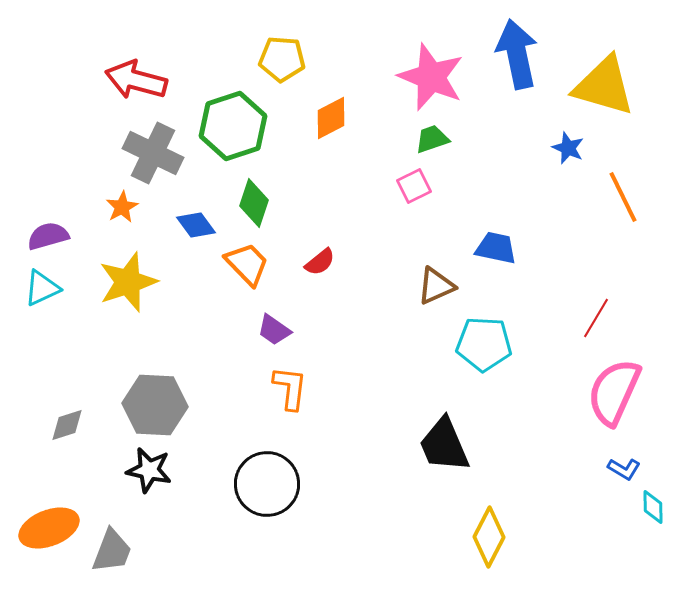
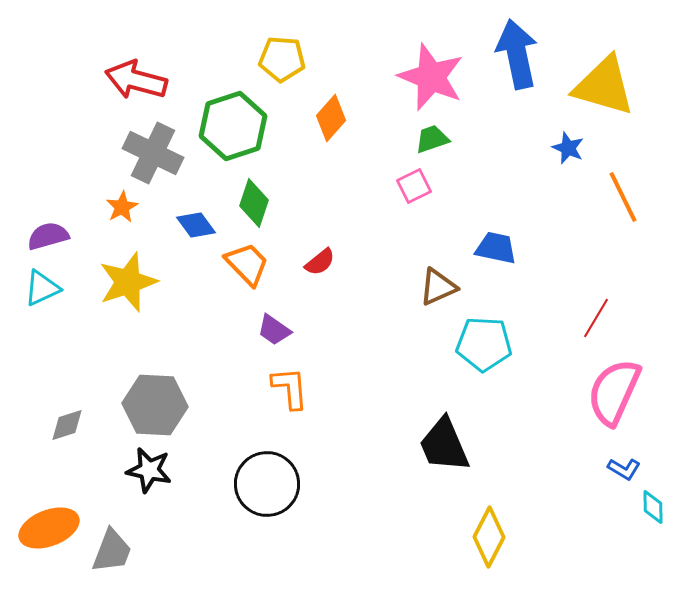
orange diamond: rotated 21 degrees counterclockwise
brown triangle: moved 2 px right, 1 px down
orange L-shape: rotated 12 degrees counterclockwise
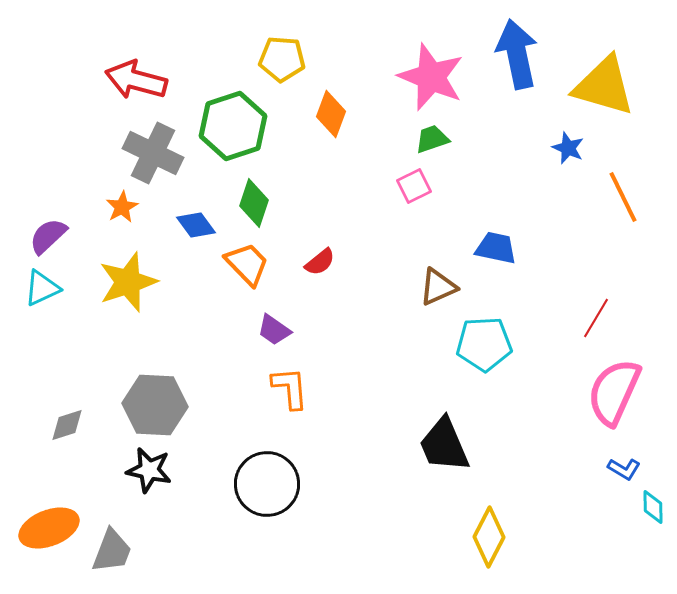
orange diamond: moved 4 px up; rotated 21 degrees counterclockwise
purple semicircle: rotated 27 degrees counterclockwise
cyan pentagon: rotated 6 degrees counterclockwise
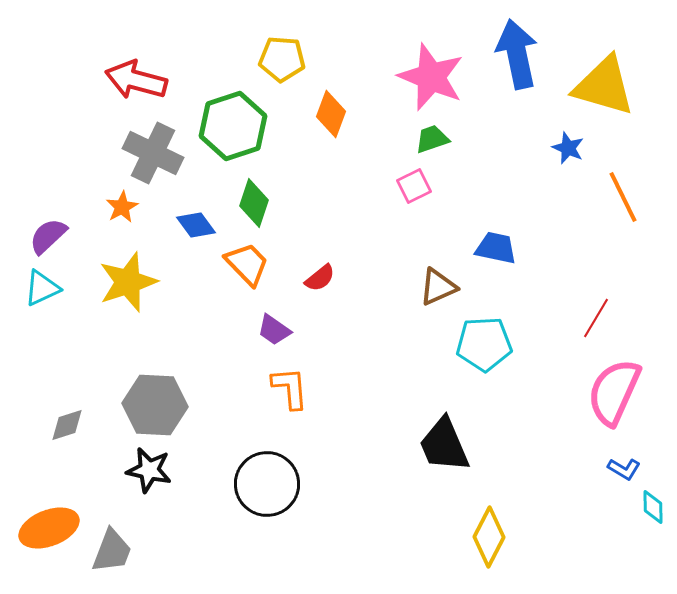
red semicircle: moved 16 px down
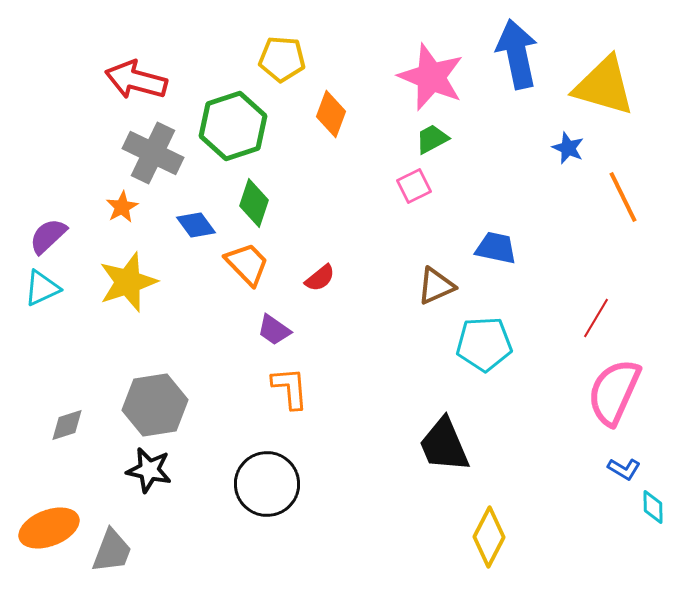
green trapezoid: rotated 9 degrees counterclockwise
brown triangle: moved 2 px left, 1 px up
gray hexagon: rotated 12 degrees counterclockwise
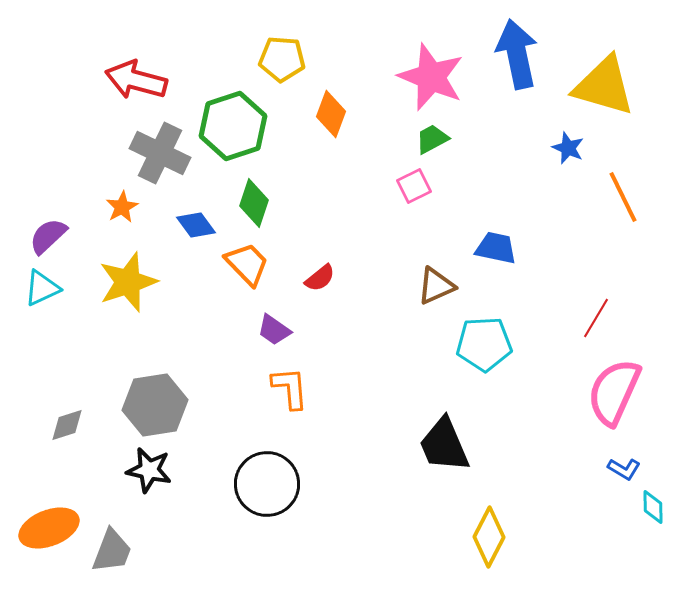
gray cross: moved 7 px right
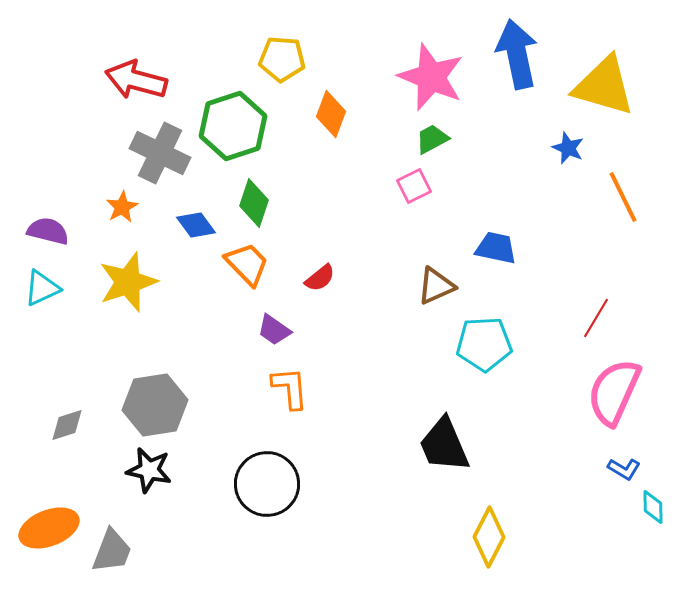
purple semicircle: moved 5 px up; rotated 57 degrees clockwise
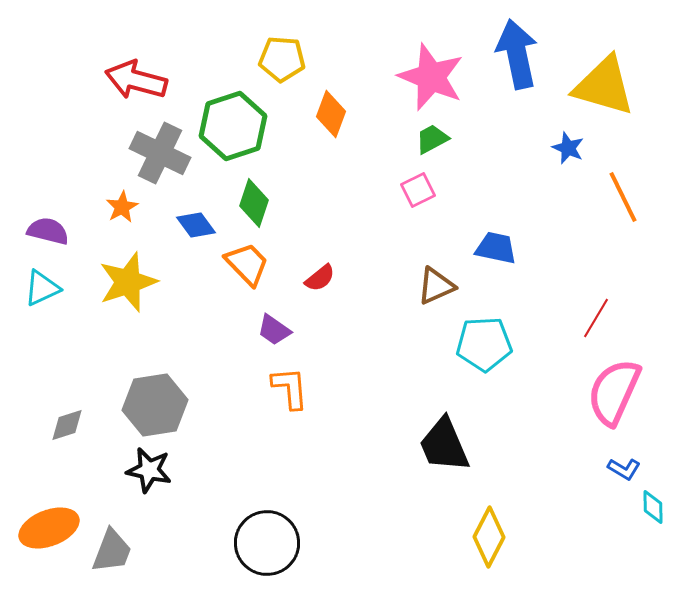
pink square: moved 4 px right, 4 px down
black circle: moved 59 px down
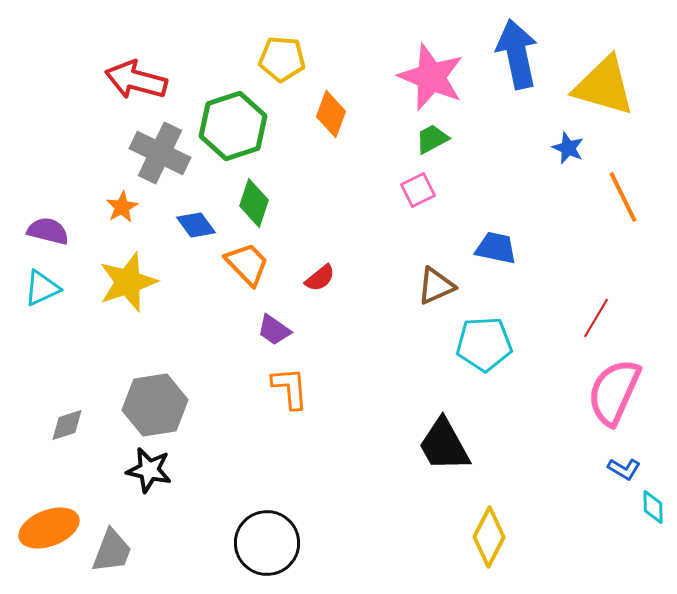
black trapezoid: rotated 6 degrees counterclockwise
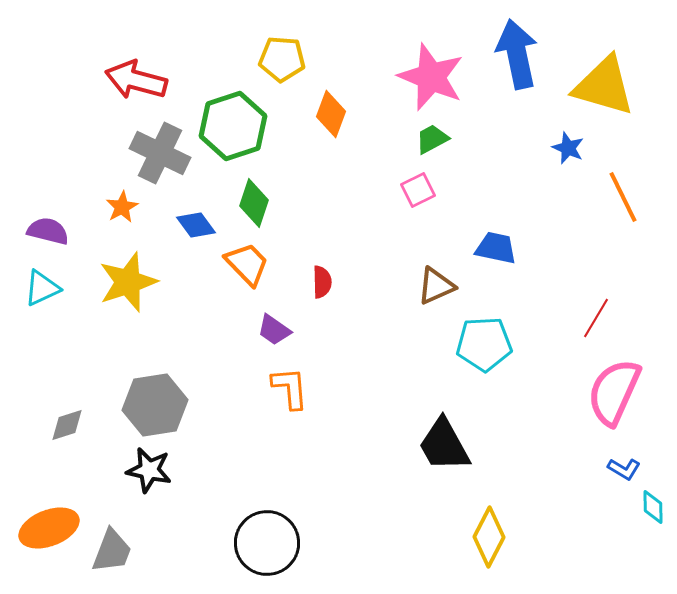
red semicircle: moved 2 px right, 4 px down; rotated 52 degrees counterclockwise
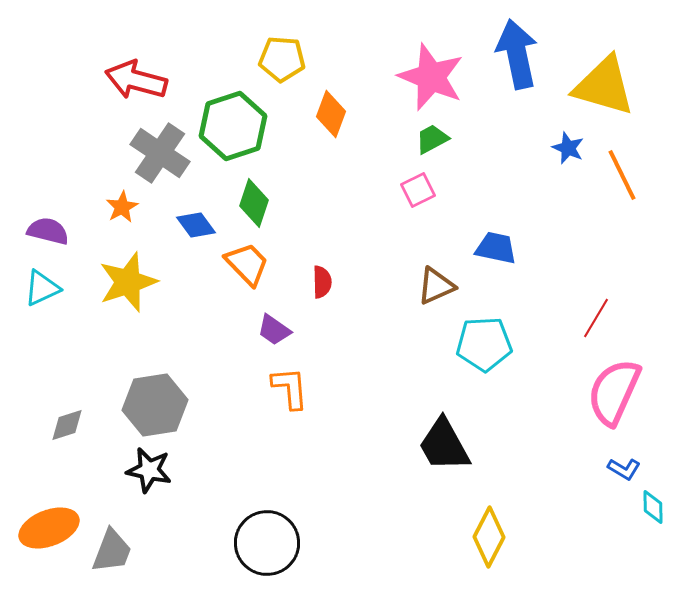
gray cross: rotated 8 degrees clockwise
orange line: moved 1 px left, 22 px up
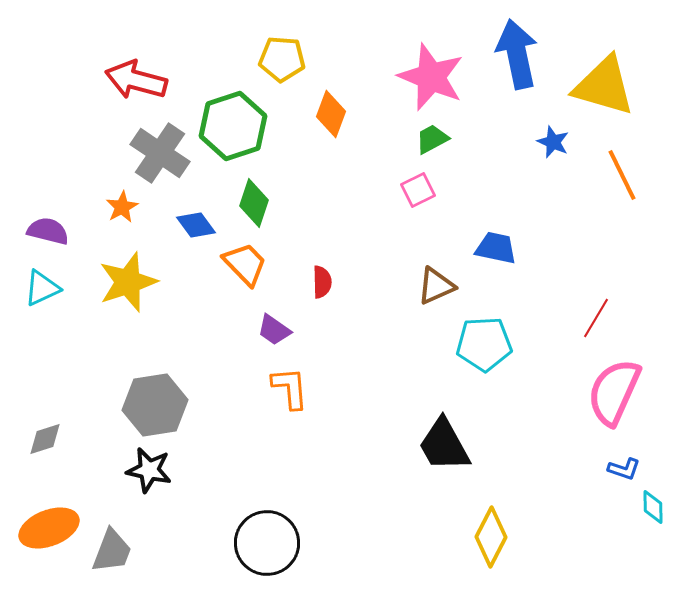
blue star: moved 15 px left, 6 px up
orange trapezoid: moved 2 px left
gray diamond: moved 22 px left, 14 px down
blue L-shape: rotated 12 degrees counterclockwise
yellow diamond: moved 2 px right
